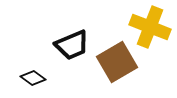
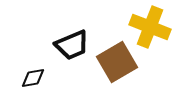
black diamond: rotated 45 degrees counterclockwise
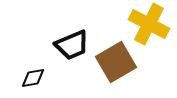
yellow cross: moved 1 px left, 3 px up; rotated 6 degrees clockwise
brown square: moved 1 px left
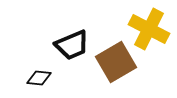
yellow cross: moved 5 px down
black diamond: moved 6 px right; rotated 15 degrees clockwise
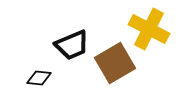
brown square: moved 1 px left, 1 px down
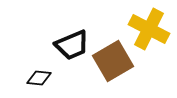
brown square: moved 2 px left, 2 px up
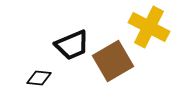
yellow cross: moved 2 px up
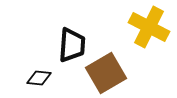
black trapezoid: rotated 63 degrees counterclockwise
brown square: moved 7 px left, 12 px down
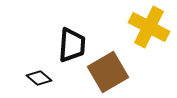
brown square: moved 2 px right, 1 px up
black diamond: rotated 35 degrees clockwise
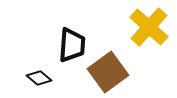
yellow cross: rotated 15 degrees clockwise
brown square: rotated 6 degrees counterclockwise
